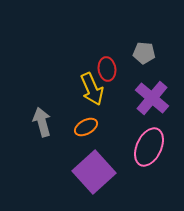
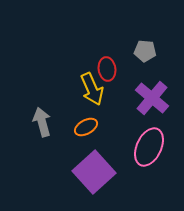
gray pentagon: moved 1 px right, 2 px up
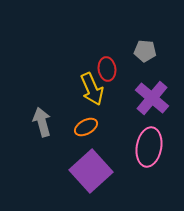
pink ellipse: rotated 15 degrees counterclockwise
purple square: moved 3 px left, 1 px up
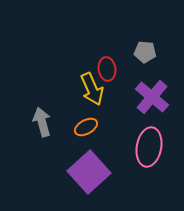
gray pentagon: moved 1 px down
purple cross: moved 1 px up
purple square: moved 2 px left, 1 px down
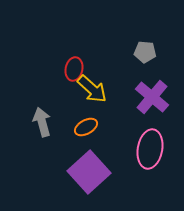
red ellipse: moved 33 px left; rotated 20 degrees clockwise
yellow arrow: rotated 24 degrees counterclockwise
pink ellipse: moved 1 px right, 2 px down
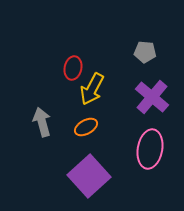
red ellipse: moved 1 px left, 1 px up
yellow arrow: rotated 76 degrees clockwise
purple square: moved 4 px down
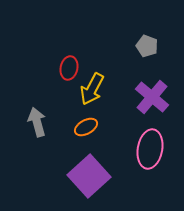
gray pentagon: moved 2 px right, 6 px up; rotated 15 degrees clockwise
red ellipse: moved 4 px left
gray arrow: moved 5 px left
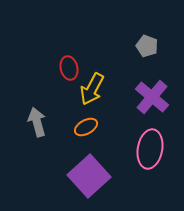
red ellipse: rotated 25 degrees counterclockwise
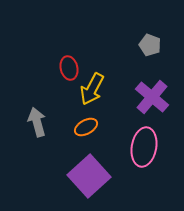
gray pentagon: moved 3 px right, 1 px up
pink ellipse: moved 6 px left, 2 px up
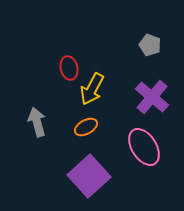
pink ellipse: rotated 42 degrees counterclockwise
